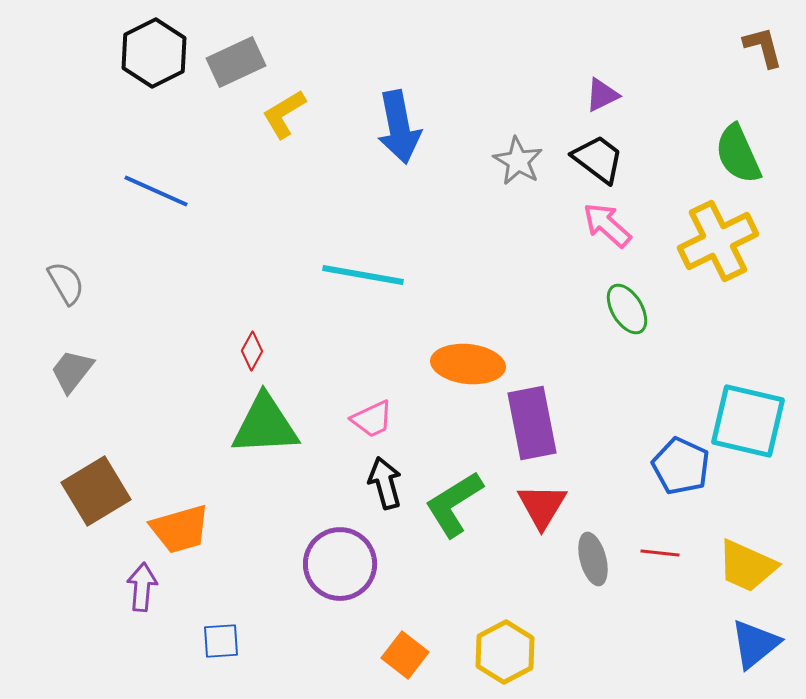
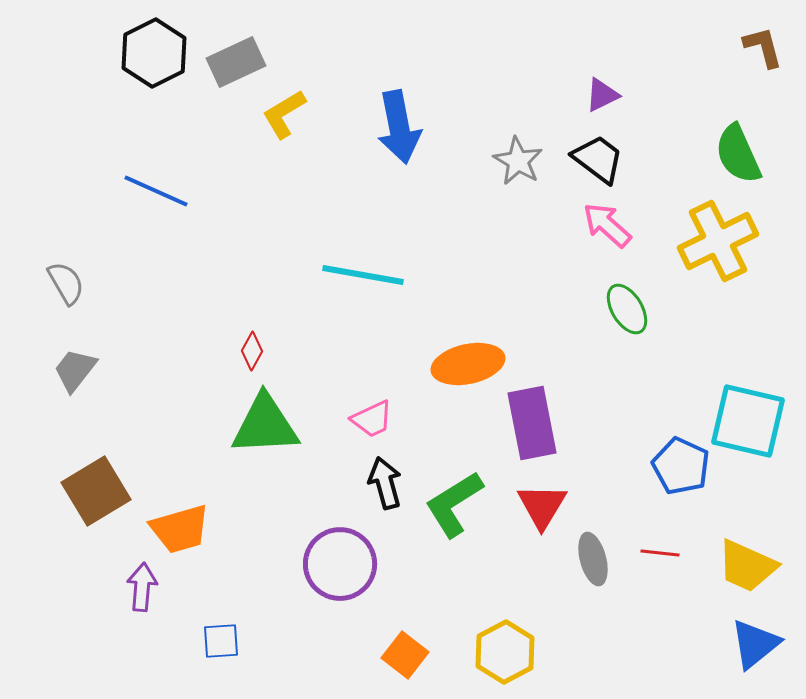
orange ellipse: rotated 18 degrees counterclockwise
gray trapezoid: moved 3 px right, 1 px up
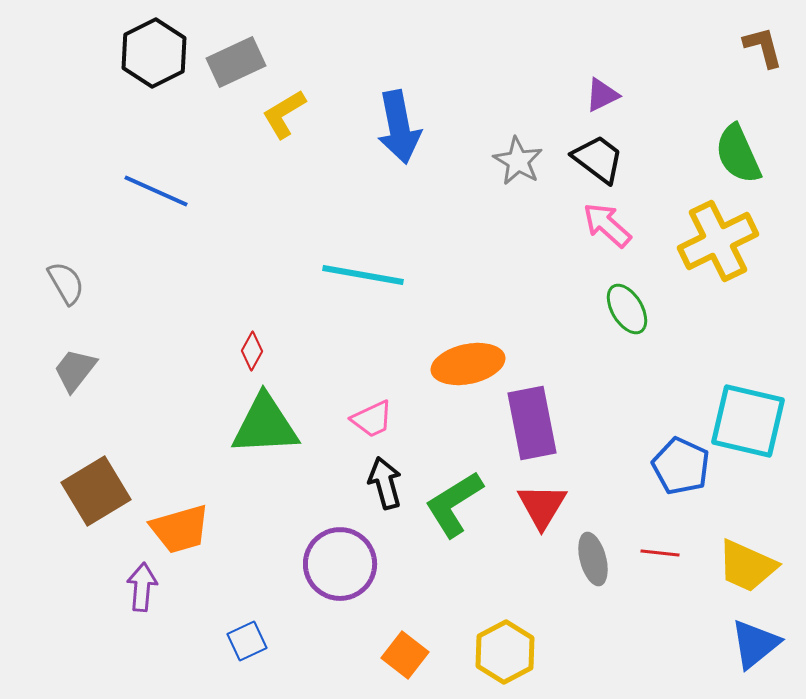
blue square: moved 26 px right; rotated 21 degrees counterclockwise
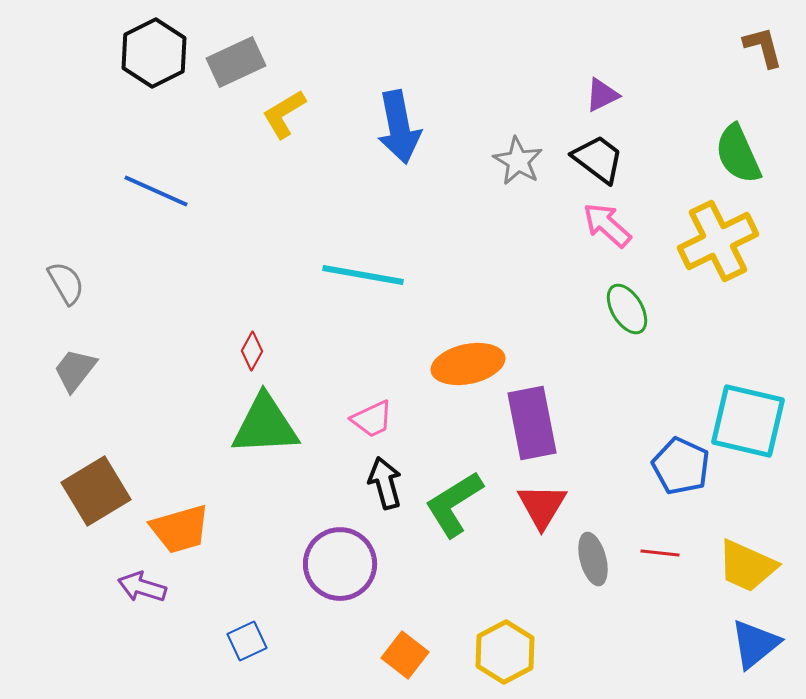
purple arrow: rotated 78 degrees counterclockwise
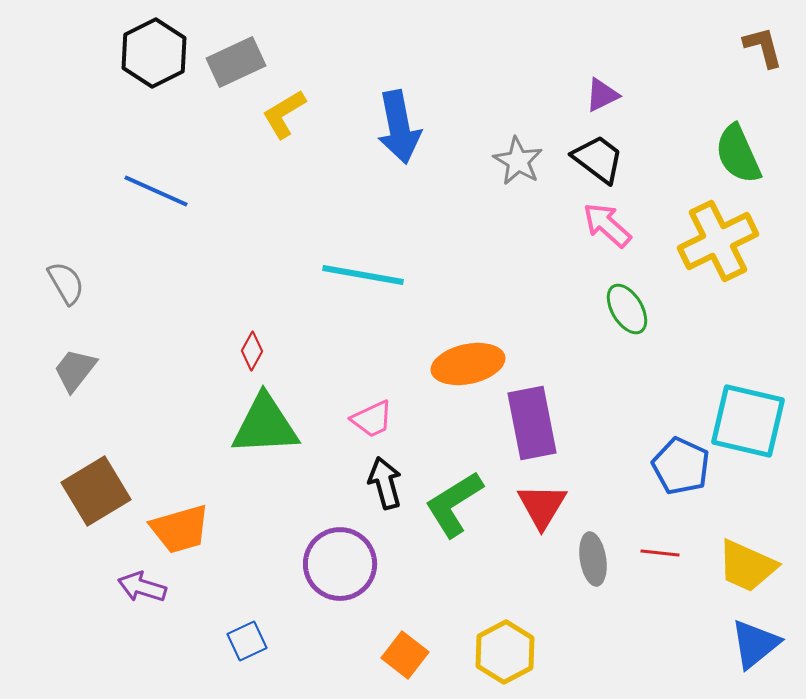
gray ellipse: rotated 6 degrees clockwise
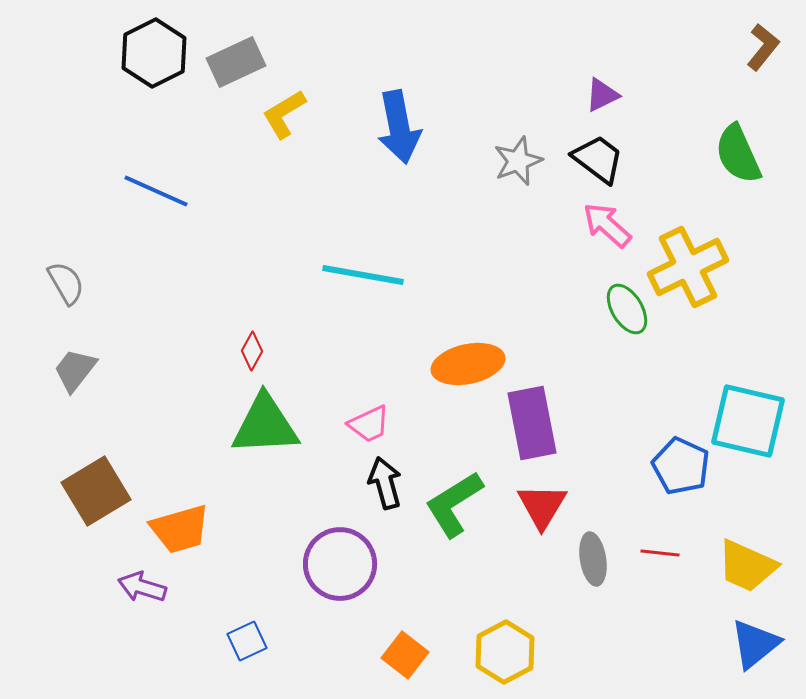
brown L-shape: rotated 54 degrees clockwise
gray star: rotated 21 degrees clockwise
yellow cross: moved 30 px left, 26 px down
pink trapezoid: moved 3 px left, 5 px down
